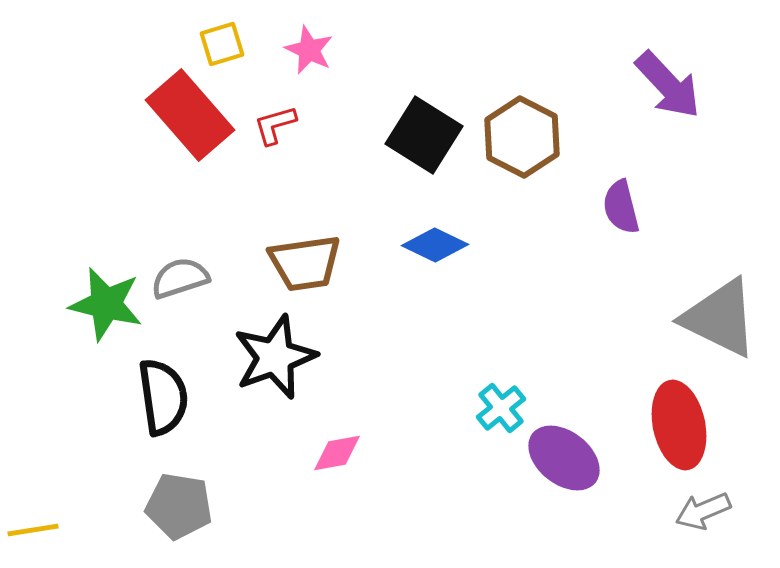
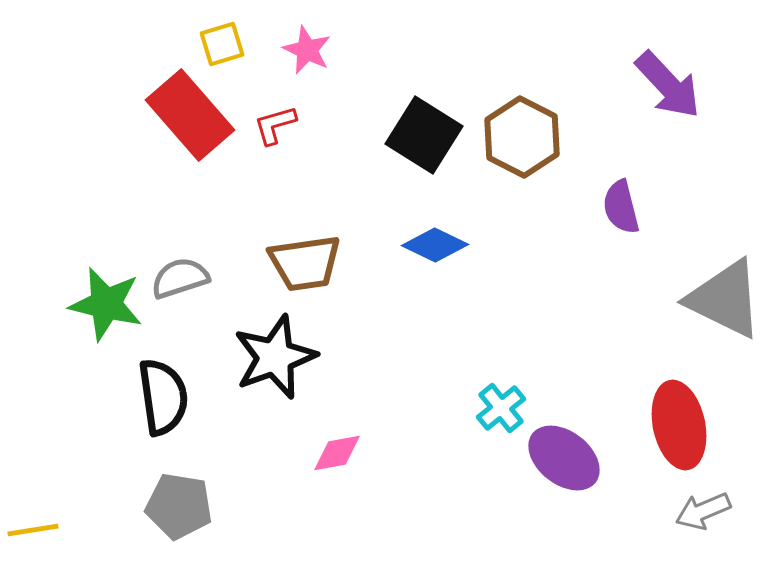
pink star: moved 2 px left
gray triangle: moved 5 px right, 19 px up
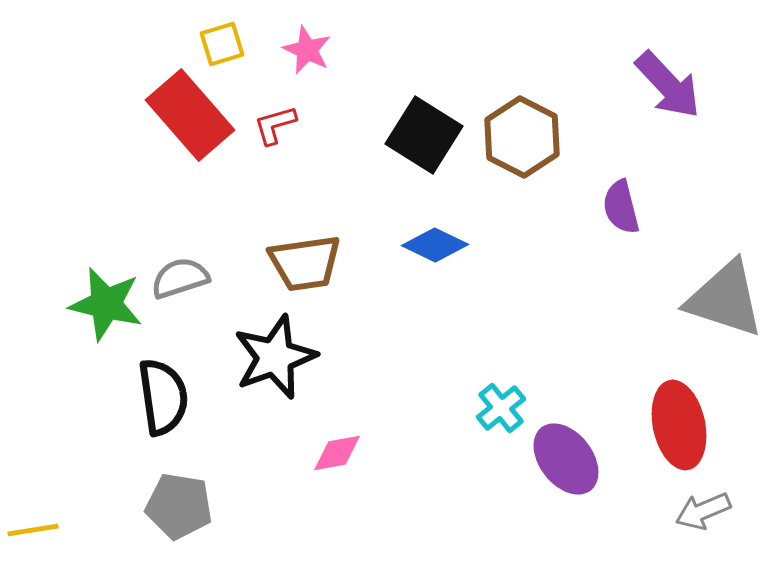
gray triangle: rotated 8 degrees counterclockwise
purple ellipse: moved 2 px right, 1 px down; rotated 14 degrees clockwise
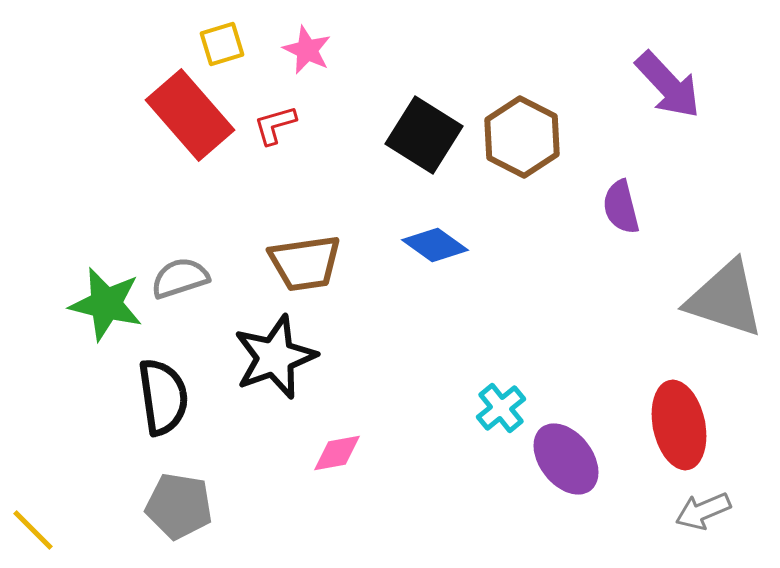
blue diamond: rotated 10 degrees clockwise
yellow line: rotated 54 degrees clockwise
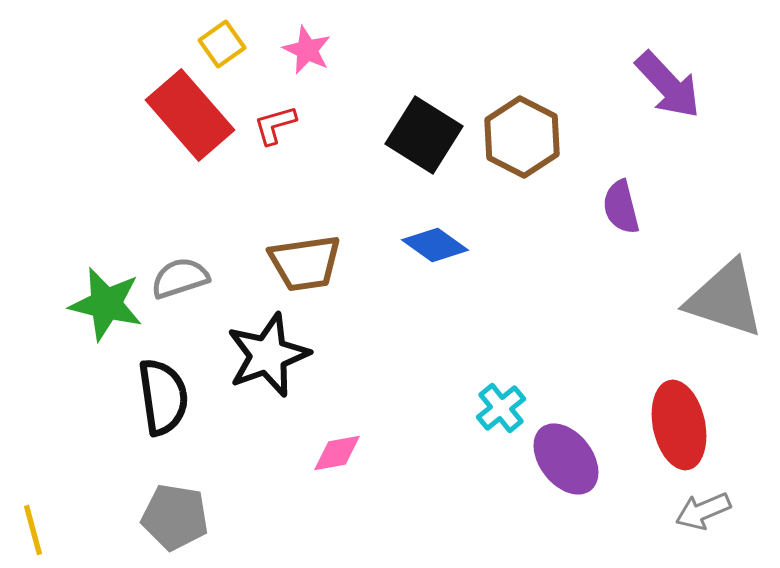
yellow square: rotated 18 degrees counterclockwise
black star: moved 7 px left, 2 px up
gray pentagon: moved 4 px left, 11 px down
yellow line: rotated 30 degrees clockwise
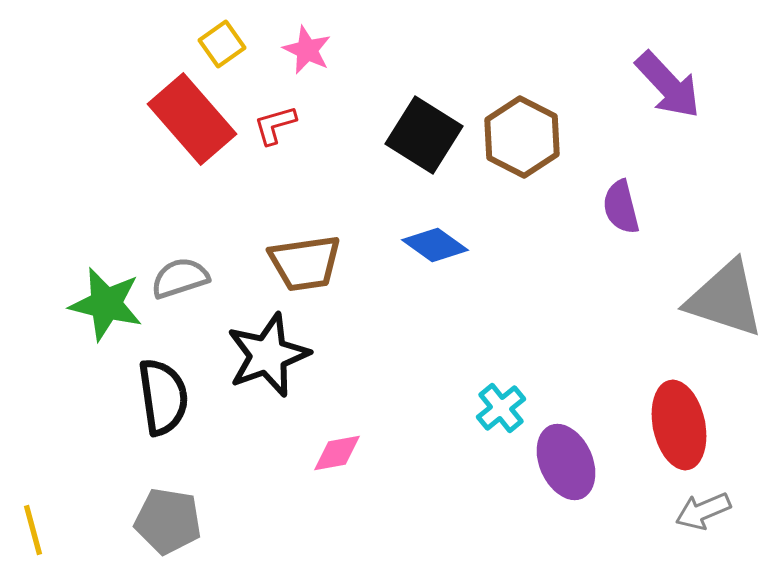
red rectangle: moved 2 px right, 4 px down
purple ellipse: moved 3 px down; rotated 14 degrees clockwise
gray pentagon: moved 7 px left, 4 px down
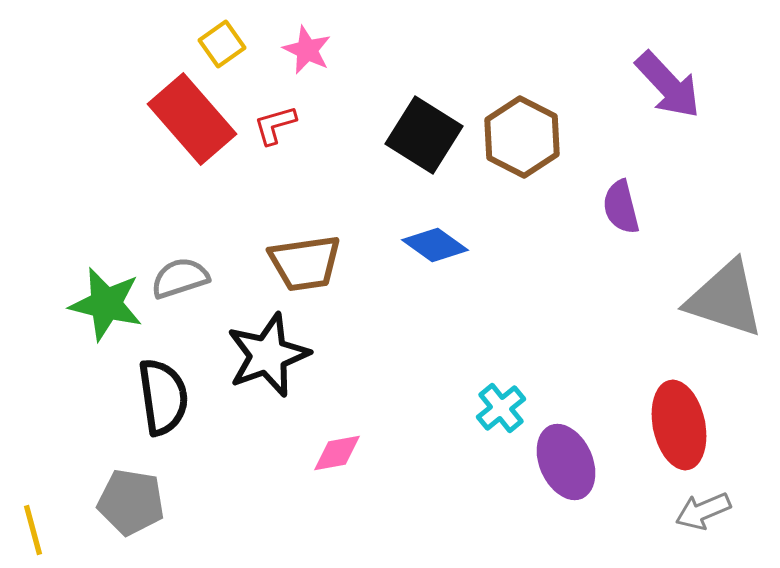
gray pentagon: moved 37 px left, 19 px up
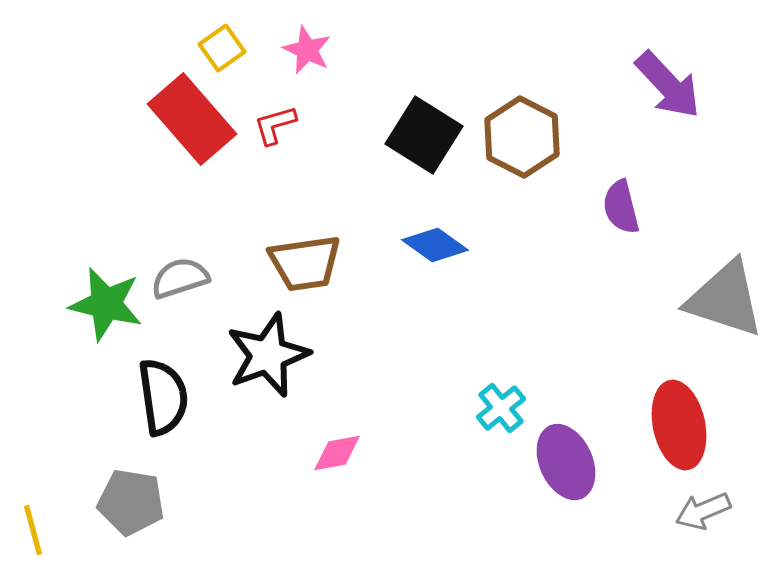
yellow square: moved 4 px down
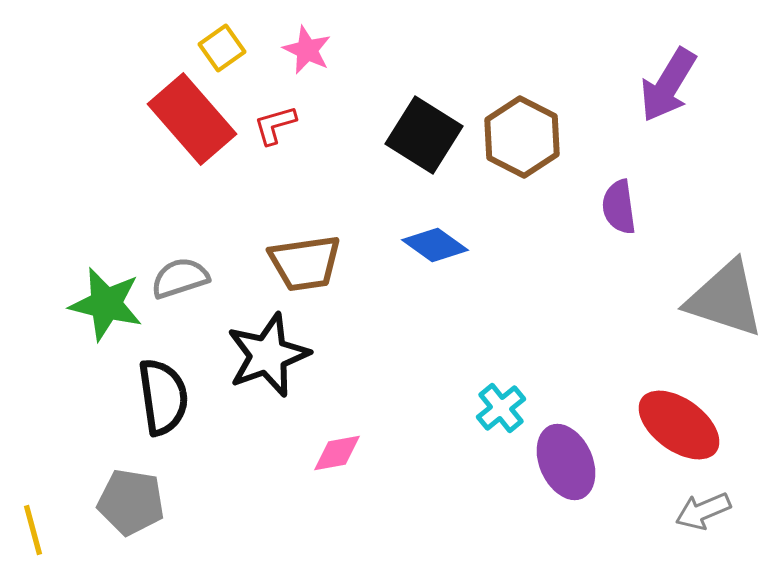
purple arrow: rotated 74 degrees clockwise
purple semicircle: moved 2 px left; rotated 6 degrees clockwise
red ellipse: rotated 42 degrees counterclockwise
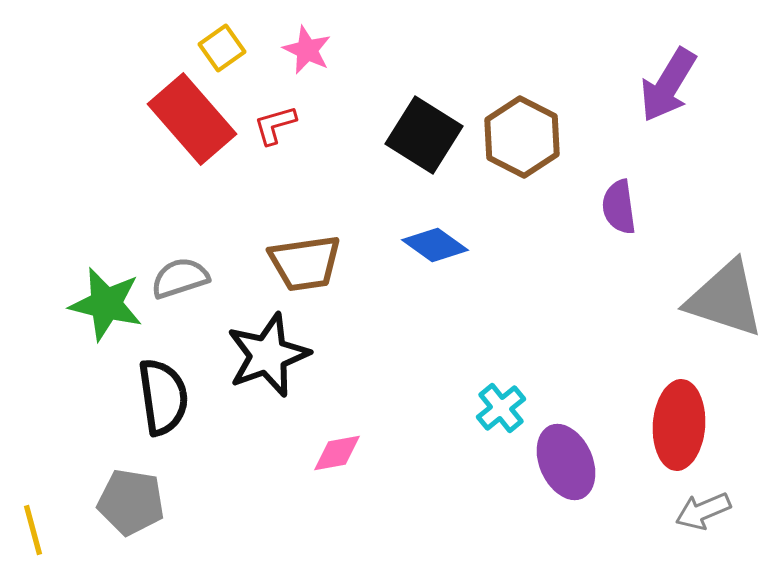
red ellipse: rotated 58 degrees clockwise
